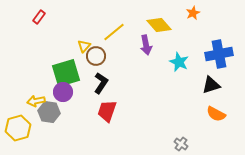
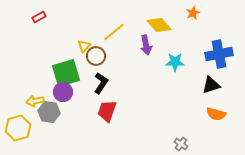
red rectangle: rotated 24 degrees clockwise
cyan star: moved 4 px left; rotated 24 degrees counterclockwise
yellow arrow: moved 1 px left
orange semicircle: rotated 12 degrees counterclockwise
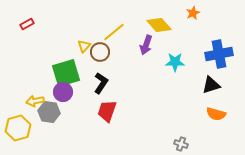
red rectangle: moved 12 px left, 7 px down
purple arrow: rotated 30 degrees clockwise
brown circle: moved 4 px right, 4 px up
gray cross: rotated 16 degrees counterclockwise
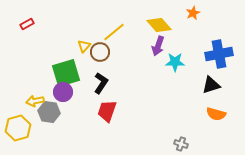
purple arrow: moved 12 px right, 1 px down
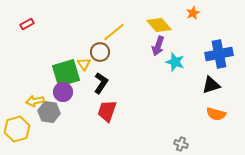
yellow triangle: moved 18 px down; rotated 16 degrees counterclockwise
cyan star: rotated 18 degrees clockwise
yellow hexagon: moved 1 px left, 1 px down
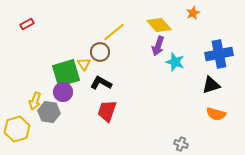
black L-shape: rotated 95 degrees counterclockwise
yellow arrow: rotated 60 degrees counterclockwise
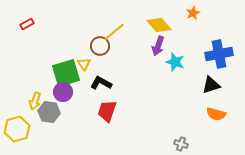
brown circle: moved 6 px up
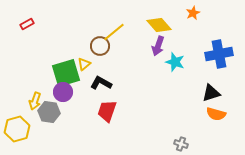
yellow triangle: rotated 24 degrees clockwise
black triangle: moved 8 px down
